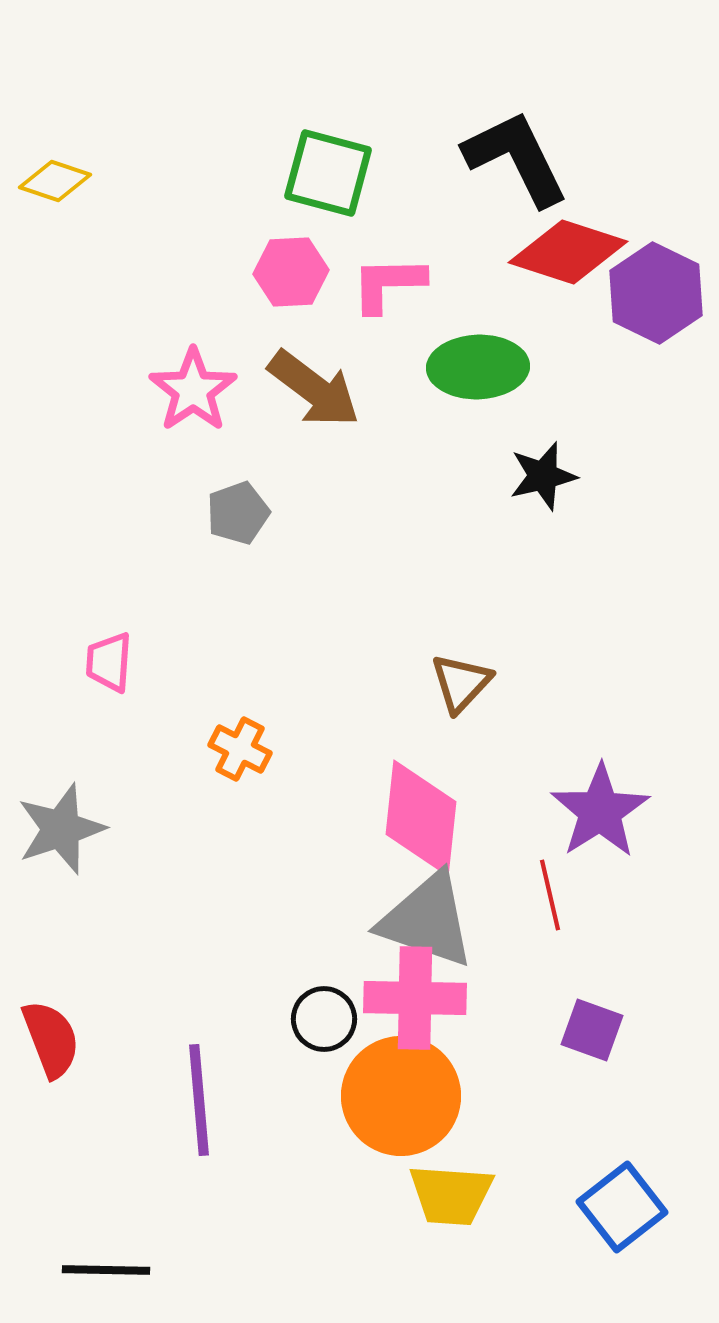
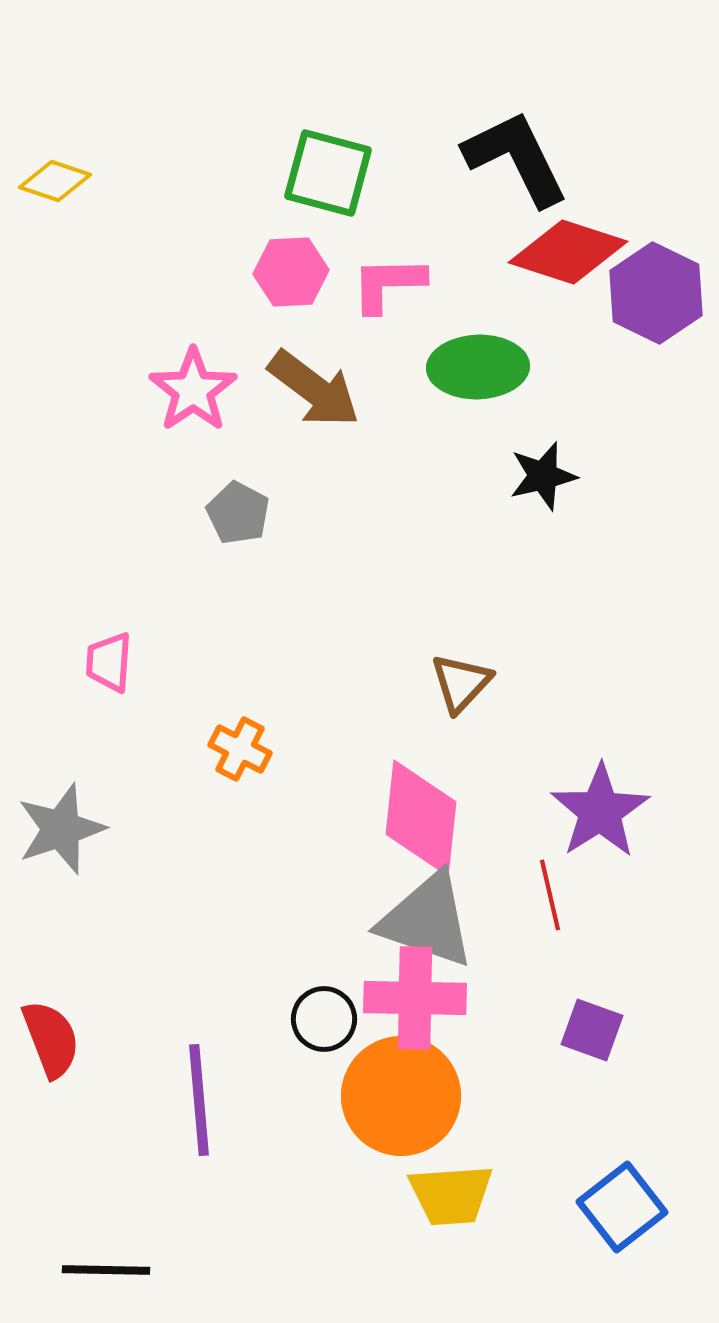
gray pentagon: rotated 24 degrees counterclockwise
yellow trapezoid: rotated 8 degrees counterclockwise
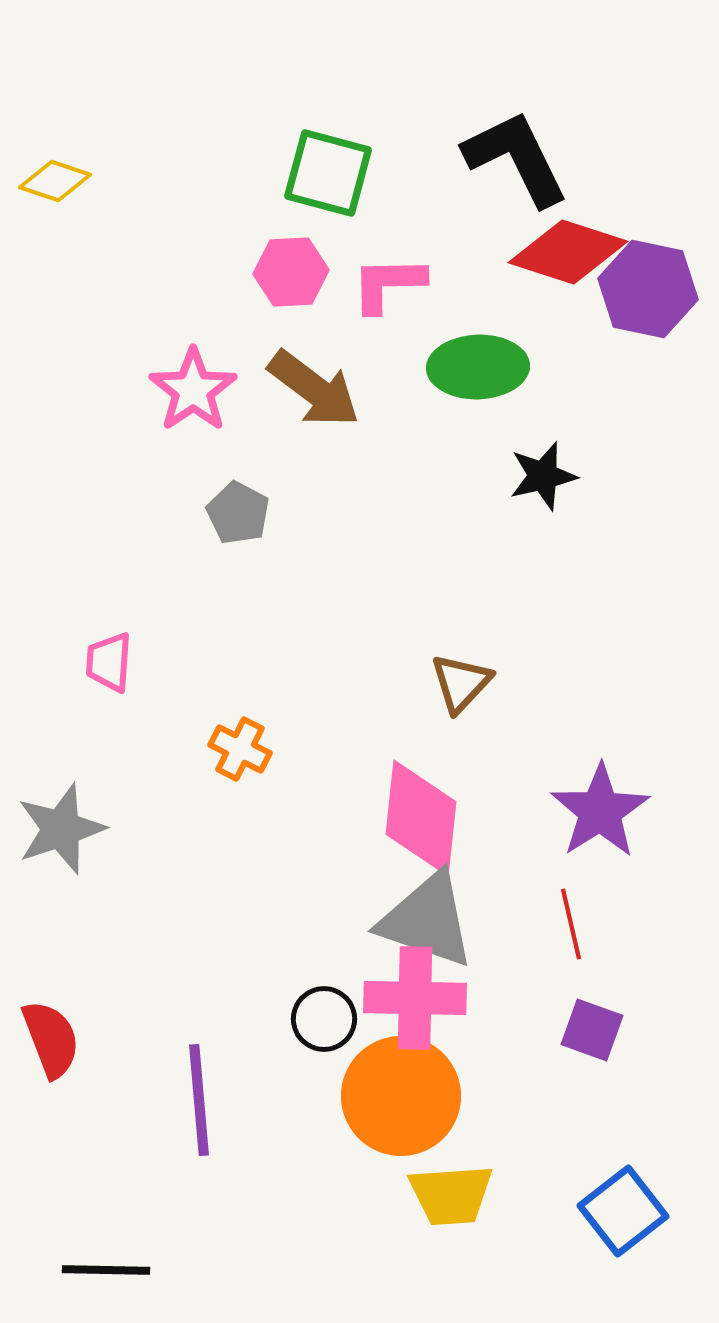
purple hexagon: moved 8 px left, 4 px up; rotated 14 degrees counterclockwise
red line: moved 21 px right, 29 px down
blue square: moved 1 px right, 4 px down
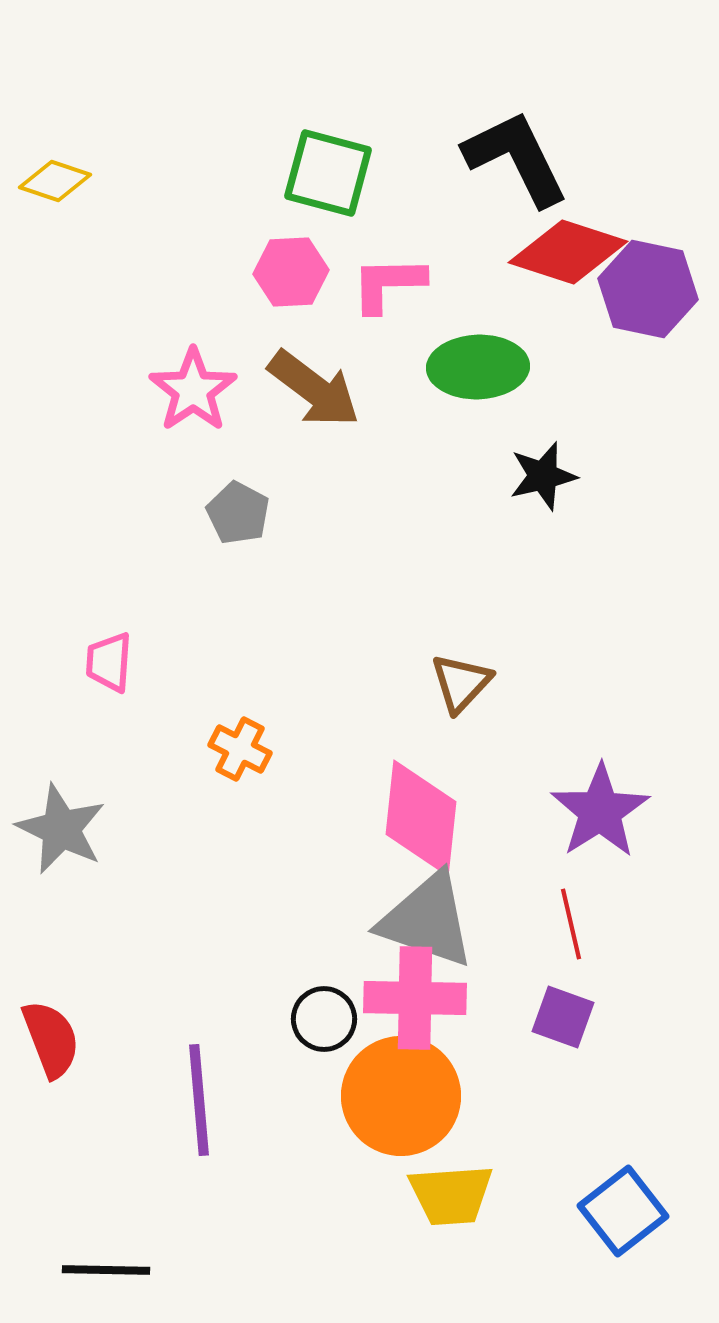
gray star: rotated 28 degrees counterclockwise
purple square: moved 29 px left, 13 px up
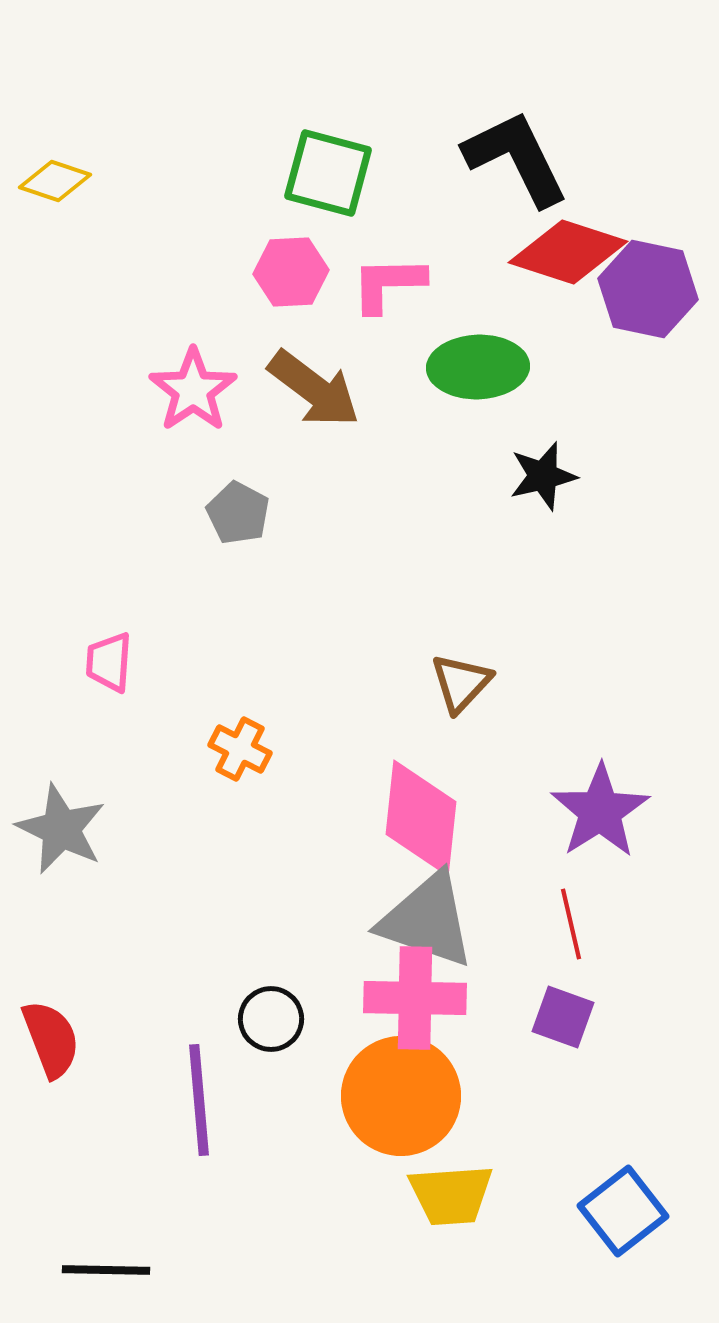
black circle: moved 53 px left
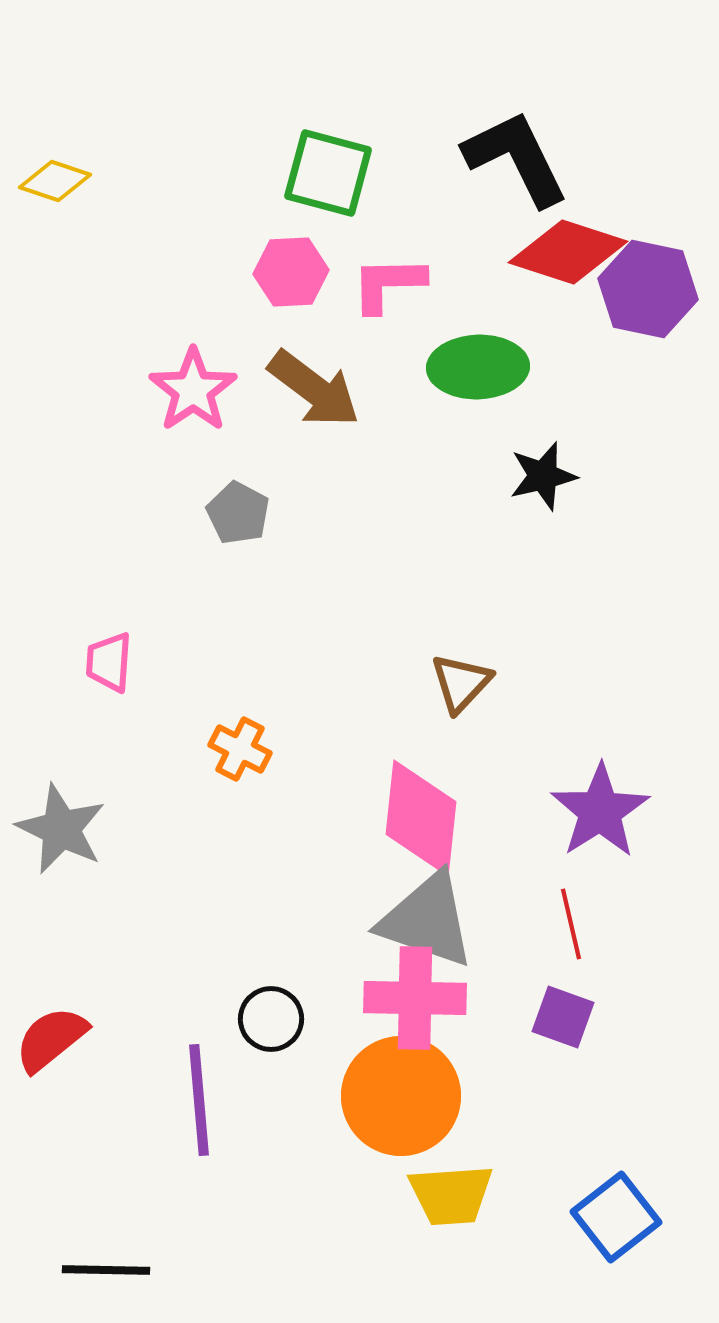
red semicircle: rotated 108 degrees counterclockwise
blue square: moved 7 px left, 6 px down
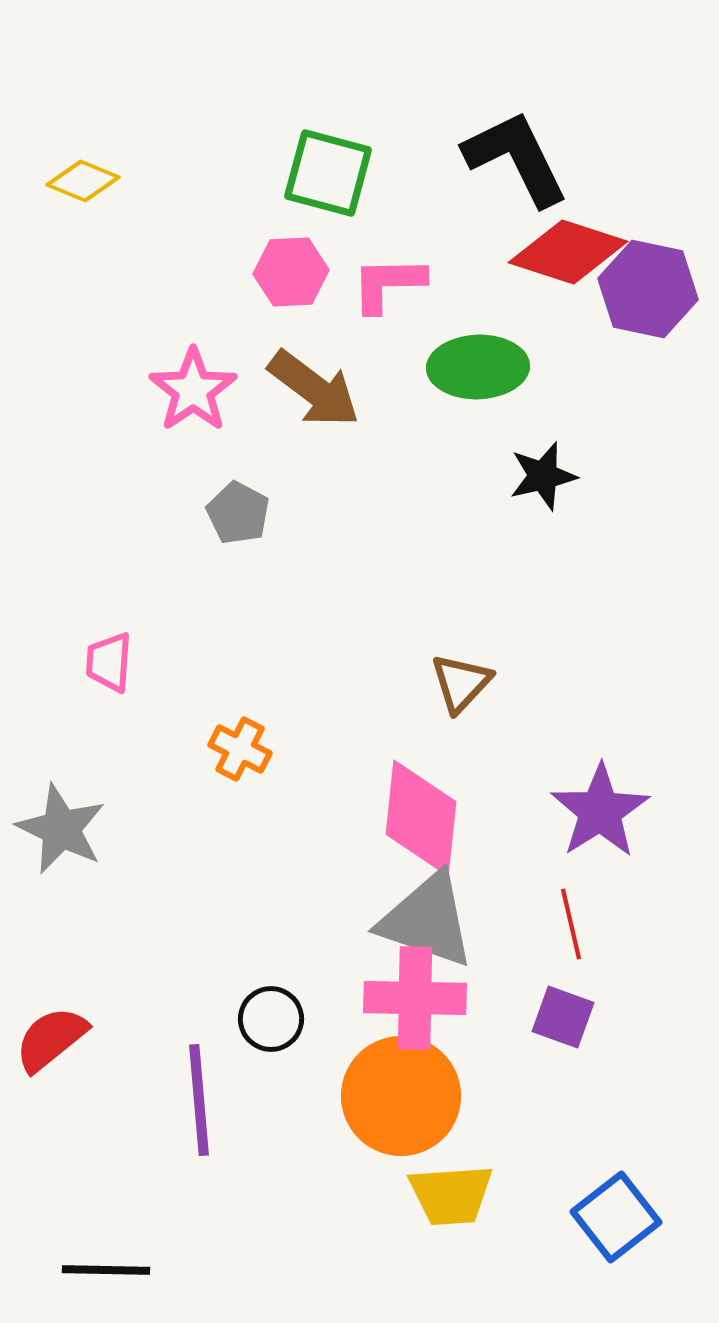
yellow diamond: moved 28 px right; rotated 4 degrees clockwise
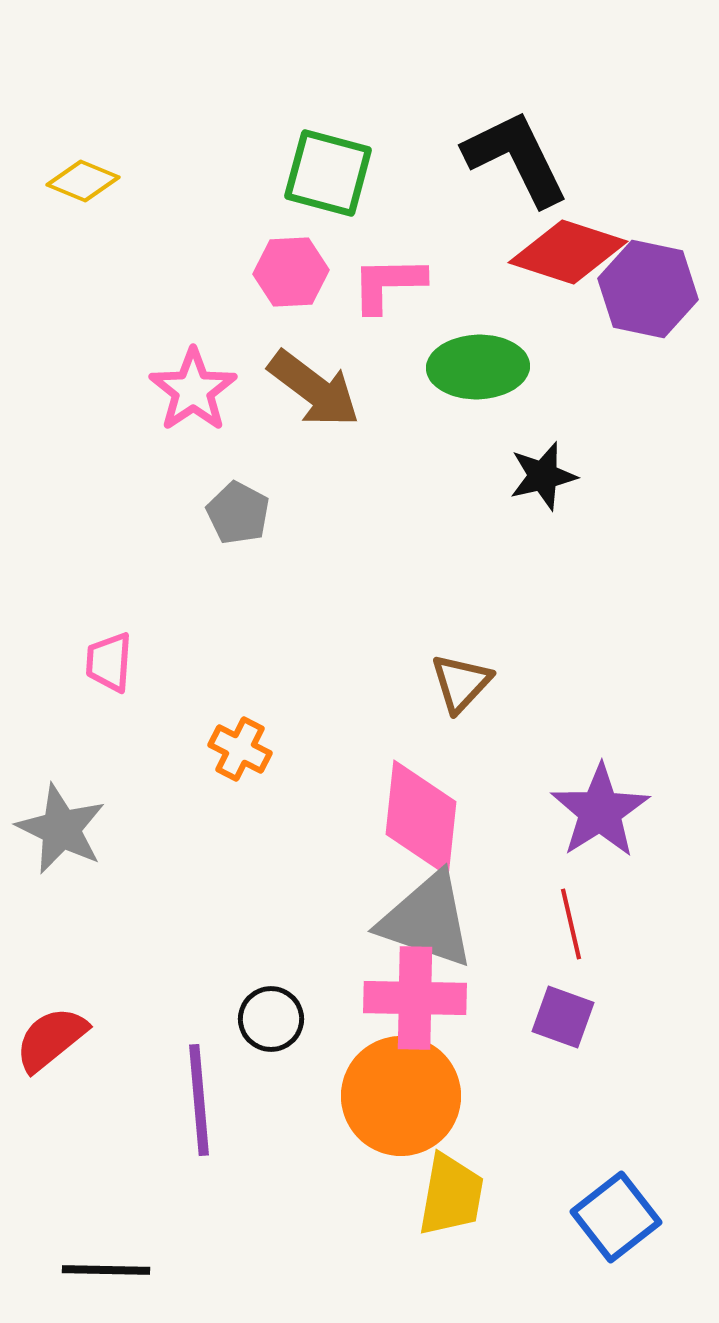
yellow trapezoid: rotated 76 degrees counterclockwise
